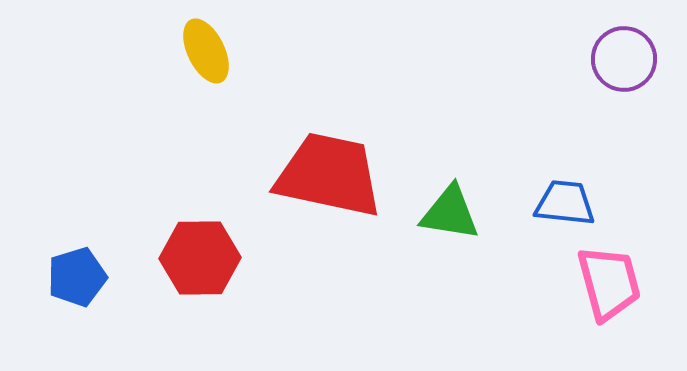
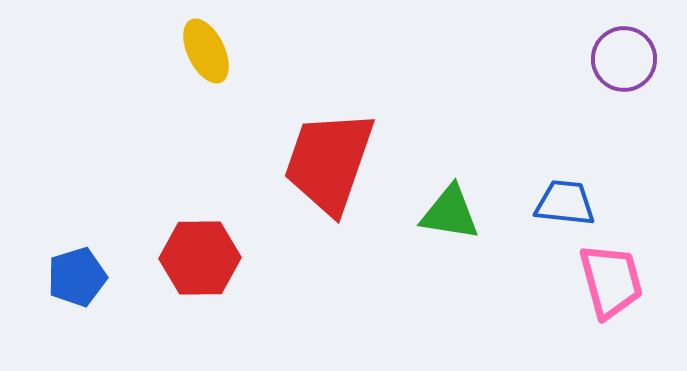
red trapezoid: moved 13 px up; rotated 83 degrees counterclockwise
pink trapezoid: moved 2 px right, 2 px up
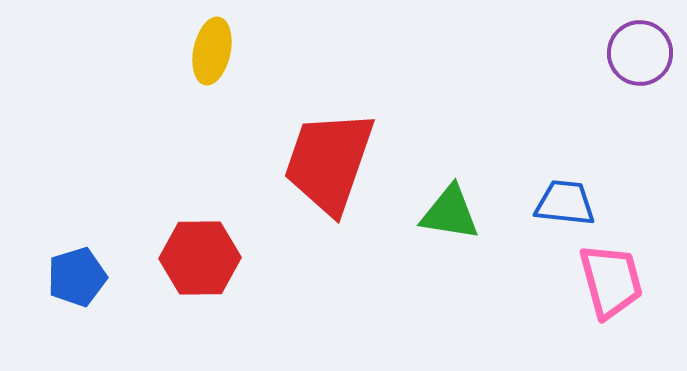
yellow ellipse: moved 6 px right; rotated 38 degrees clockwise
purple circle: moved 16 px right, 6 px up
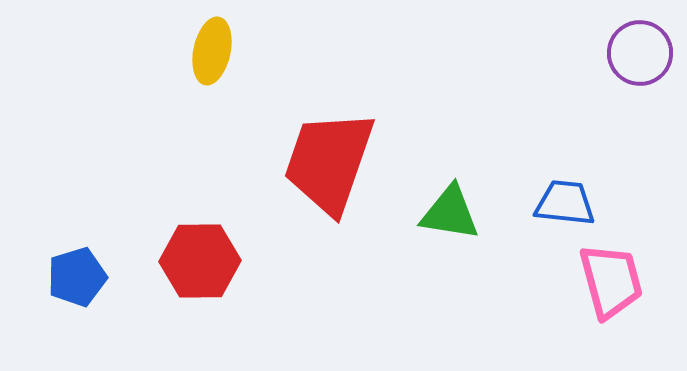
red hexagon: moved 3 px down
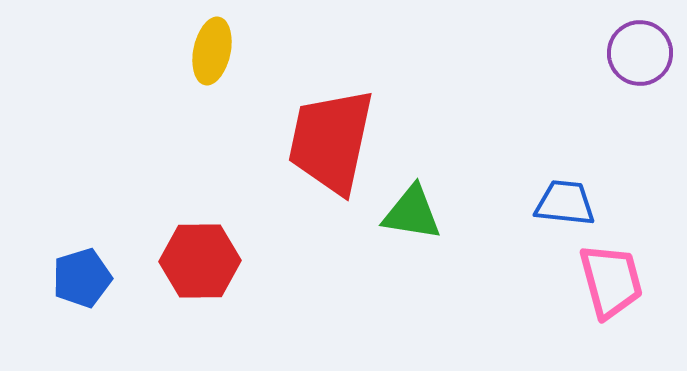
red trapezoid: moved 2 px right, 21 px up; rotated 7 degrees counterclockwise
green triangle: moved 38 px left
blue pentagon: moved 5 px right, 1 px down
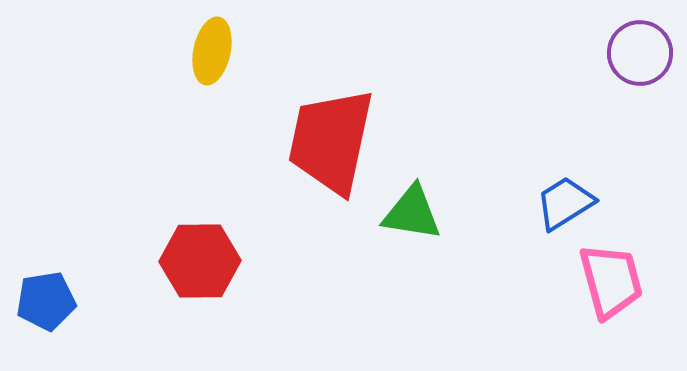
blue trapezoid: rotated 38 degrees counterclockwise
blue pentagon: moved 36 px left, 23 px down; rotated 8 degrees clockwise
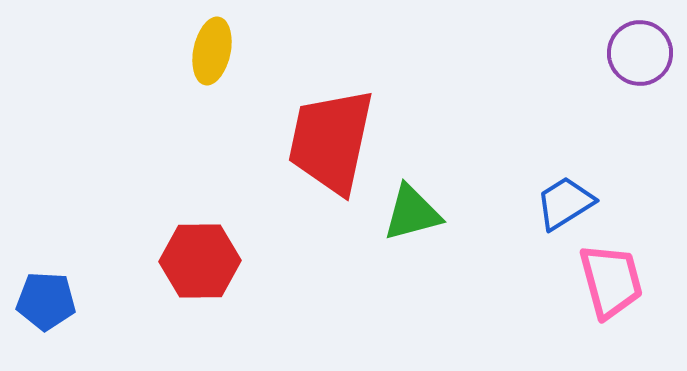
green triangle: rotated 24 degrees counterclockwise
blue pentagon: rotated 12 degrees clockwise
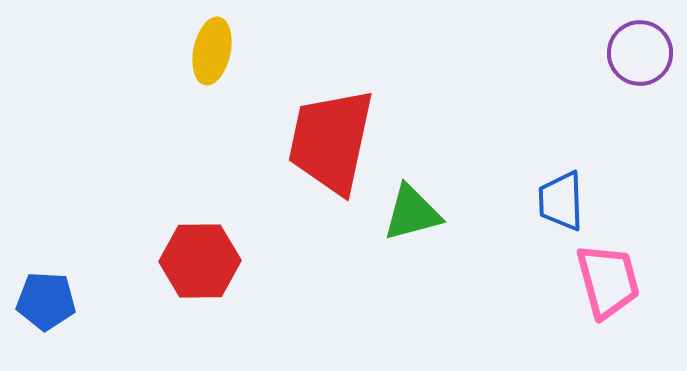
blue trapezoid: moved 4 px left, 2 px up; rotated 60 degrees counterclockwise
pink trapezoid: moved 3 px left
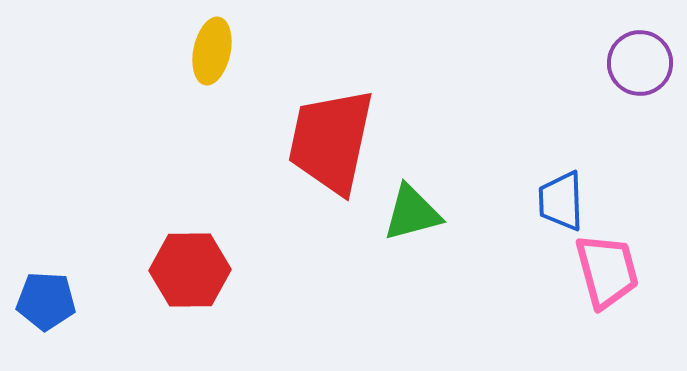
purple circle: moved 10 px down
red hexagon: moved 10 px left, 9 px down
pink trapezoid: moved 1 px left, 10 px up
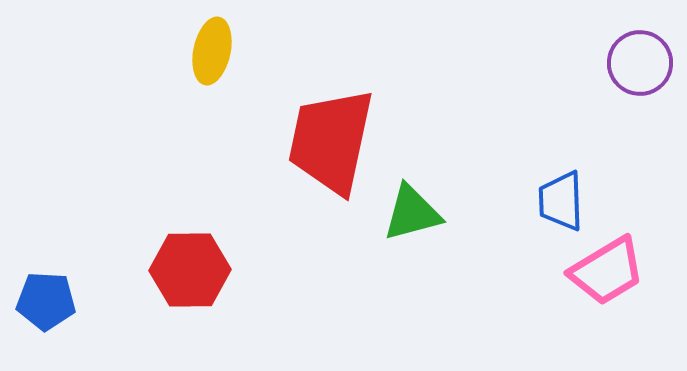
pink trapezoid: rotated 74 degrees clockwise
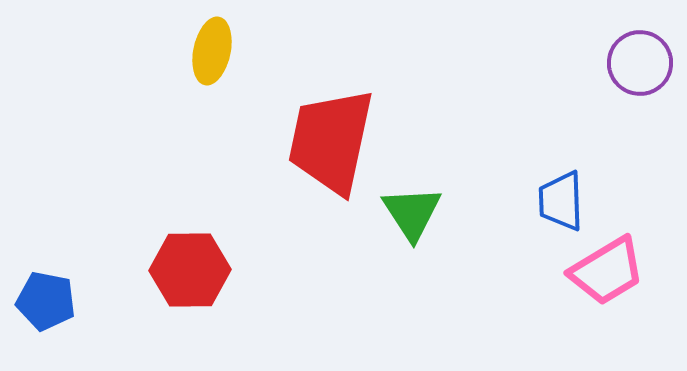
green triangle: rotated 48 degrees counterclockwise
blue pentagon: rotated 8 degrees clockwise
